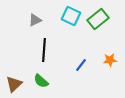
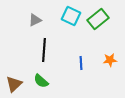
blue line: moved 2 px up; rotated 40 degrees counterclockwise
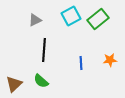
cyan square: rotated 36 degrees clockwise
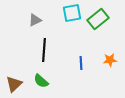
cyan square: moved 1 px right, 3 px up; rotated 18 degrees clockwise
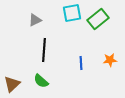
brown triangle: moved 2 px left
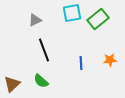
black line: rotated 25 degrees counterclockwise
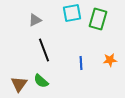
green rectangle: rotated 35 degrees counterclockwise
brown triangle: moved 7 px right; rotated 12 degrees counterclockwise
